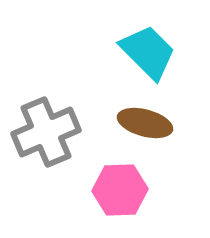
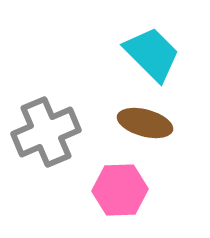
cyan trapezoid: moved 4 px right, 2 px down
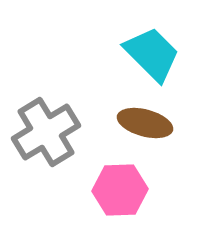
gray cross: rotated 8 degrees counterclockwise
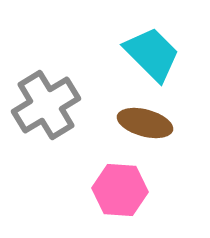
gray cross: moved 27 px up
pink hexagon: rotated 6 degrees clockwise
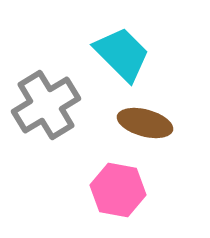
cyan trapezoid: moved 30 px left
pink hexagon: moved 2 px left; rotated 6 degrees clockwise
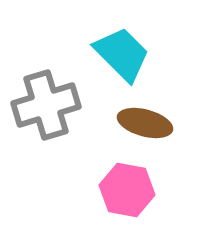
gray cross: rotated 14 degrees clockwise
pink hexagon: moved 9 px right
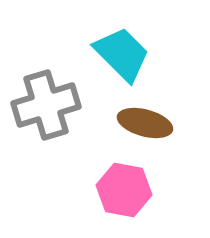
pink hexagon: moved 3 px left
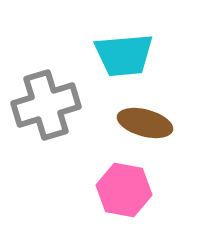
cyan trapezoid: moved 2 px right, 1 px down; rotated 130 degrees clockwise
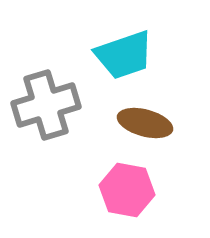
cyan trapezoid: rotated 14 degrees counterclockwise
pink hexagon: moved 3 px right
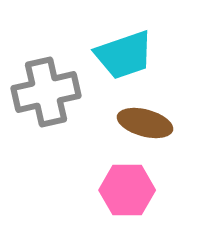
gray cross: moved 13 px up; rotated 4 degrees clockwise
pink hexagon: rotated 10 degrees counterclockwise
